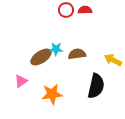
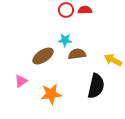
cyan star: moved 9 px right, 9 px up
brown ellipse: moved 2 px right, 1 px up
orange star: moved 1 px left
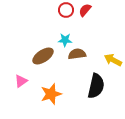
red semicircle: rotated 48 degrees counterclockwise
orange star: rotated 10 degrees counterclockwise
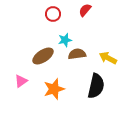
red circle: moved 13 px left, 4 px down
cyan star: rotated 16 degrees counterclockwise
yellow arrow: moved 5 px left, 2 px up
orange star: moved 3 px right, 5 px up
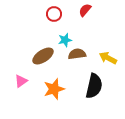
red circle: moved 1 px right
black semicircle: moved 2 px left
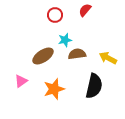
red circle: moved 1 px right, 1 px down
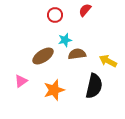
yellow arrow: moved 3 px down
orange star: moved 1 px down
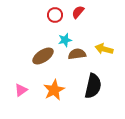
red semicircle: moved 7 px left, 2 px down
yellow arrow: moved 4 px left, 12 px up; rotated 12 degrees counterclockwise
pink triangle: moved 9 px down
black semicircle: moved 1 px left
orange star: rotated 10 degrees counterclockwise
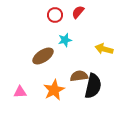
brown semicircle: moved 2 px right, 22 px down
pink triangle: moved 1 px left, 2 px down; rotated 32 degrees clockwise
